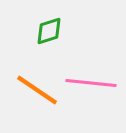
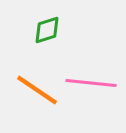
green diamond: moved 2 px left, 1 px up
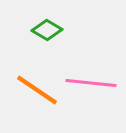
green diamond: rotated 48 degrees clockwise
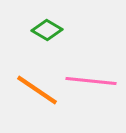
pink line: moved 2 px up
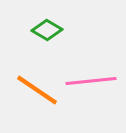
pink line: rotated 12 degrees counterclockwise
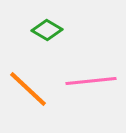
orange line: moved 9 px left, 1 px up; rotated 9 degrees clockwise
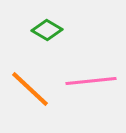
orange line: moved 2 px right
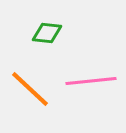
green diamond: moved 3 px down; rotated 24 degrees counterclockwise
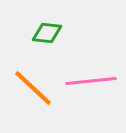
orange line: moved 3 px right, 1 px up
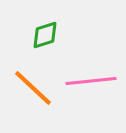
green diamond: moved 2 px left, 2 px down; rotated 24 degrees counterclockwise
